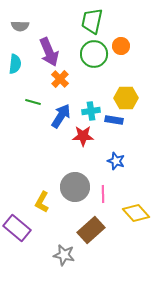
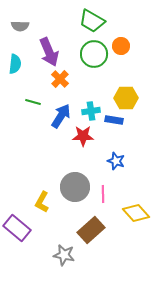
green trapezoid: rotated 72 degrees counterclockwise
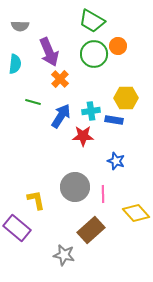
orange circle: moved 3 px left
yellow L-shape: moved 6 px left, 2 px up; rotated 140 degrees clockwise
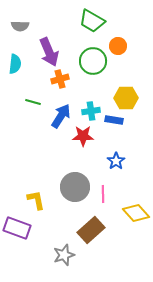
green circle: moved 1 px left, 7 px down
orange cross: rotated 30 degrees clockwise
blue star: rotated 18 degrees clockwise
purple rectangle: rotated 20 degrees counterclockwise
gray star: rotated 30 degrees counterclockwise
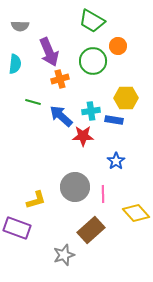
blue arrow: rotated 80 degrees counterclockwise
yellow L-shape: rotated 85 degrees clockwise
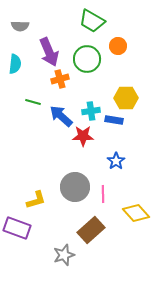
green circle: moved 6 px left, 2 px up
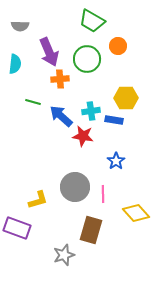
orange cross: rotated 12 degrees clockwise
red star: rotated 10 degrees clockwise
yellow L-shape: moved 2 px right
brown rectangle: rotated 32 degrees counterclockwise
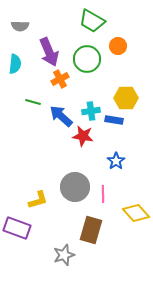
orange cross: rotated 24 degrees counterclockwise
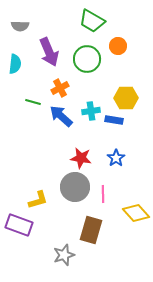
orange cross: moved 9 px down
red star: moved 2 px left, 22 px down
blue star: moved 3 px up
purple rectangle: moved 2 px right, 3 px up
